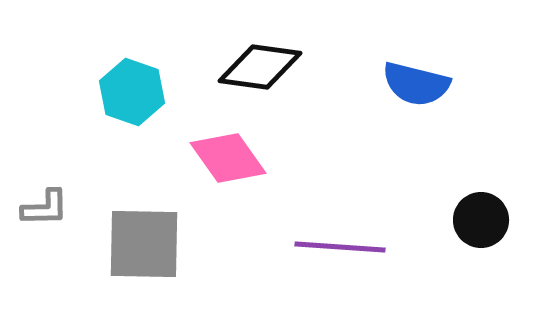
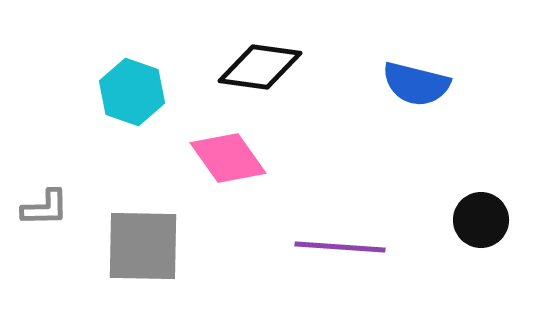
gray square: moved 1 px left, 2 px down
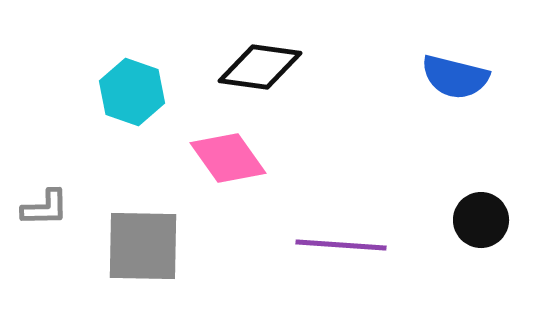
blue semicircle: moved 39 px right, 7 px up
purple line: moved 1 px right, 2 px up
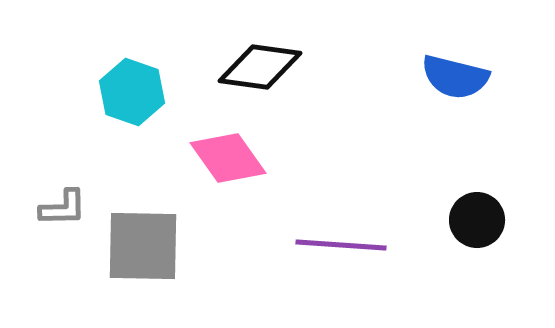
gray L-shape: moved 18 px right
black circle: moved 4 px left
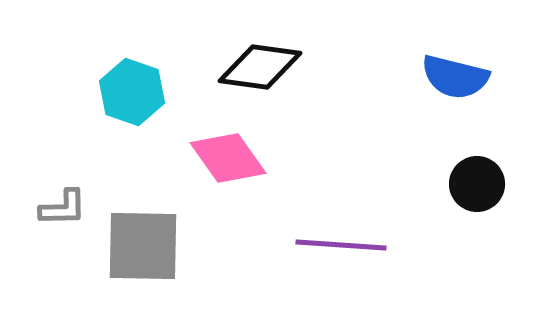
black circle: moved 36 px up
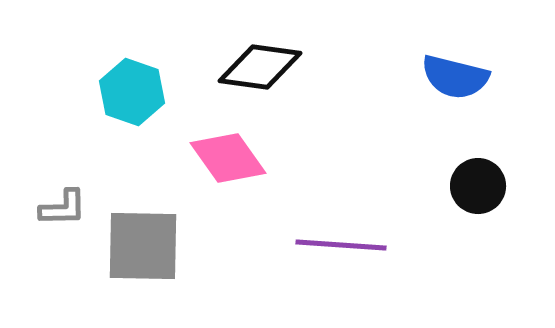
black circle: moved 1 px right, 2 px down
